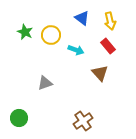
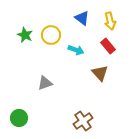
green star: moved 3 px down
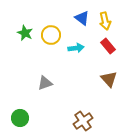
yellow arrow: moved 5 px left
green star: moved 2 px up
cyan arrow: moved 2 px up; rotated 28 degrees counterclockwise
brown triangle: moved 9 px right, 6 px down
green circle: moved 1 px right
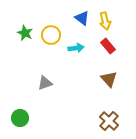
brown cross: moved 26 px right; rotated 12 degrees counterclockwise
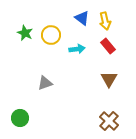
cyan arrow: moved 1 px right, 1 px down
brown triangle: rotated 12 degrees clockwise
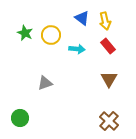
cyan arrow: rotated 14 degrees clockwise
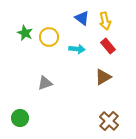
yellow circle: moved 2 px left, 2 px down
brown triangle: moved 6 px left, 2 px up; rotated 30 degrees clockwise
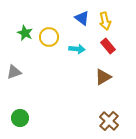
gray triangle: moved 31 px left, 11 px up
